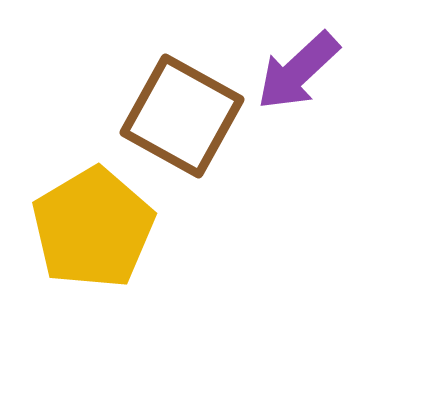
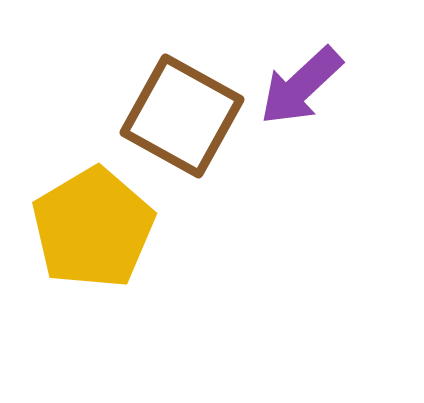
purple arrow: moved 3 px right, 15 px down
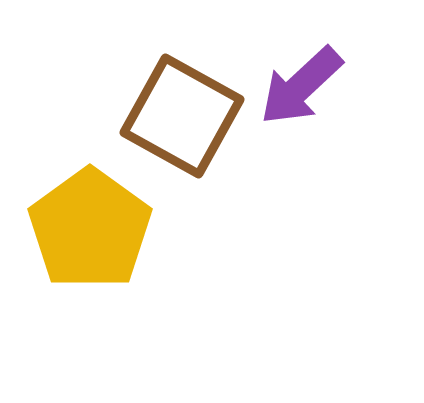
yellow pentagon: moved 3 px left, 1 px down; rotated 5 degrees counterclockwise
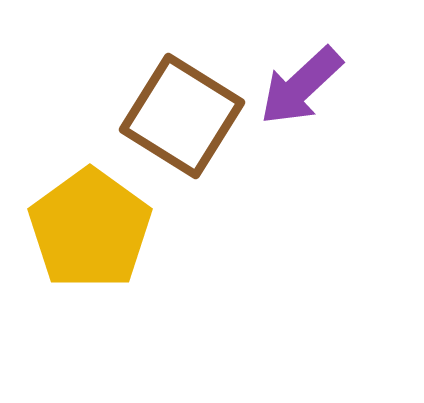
brown square: rotated 3 degrees clockwise
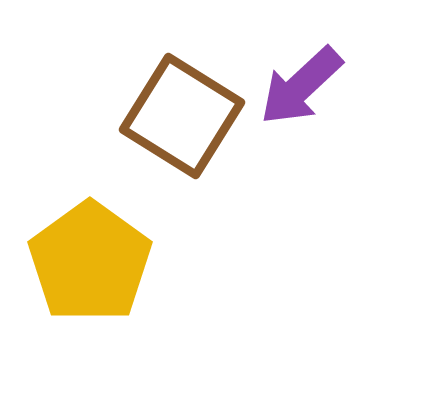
yellow pentagon: moved 33 px down
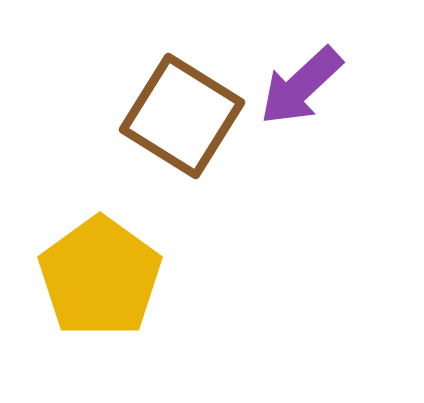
yellow pentagon: moved 10 px right, 15 px down
